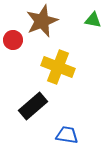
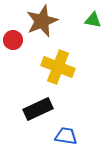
black rectangle: moved 5 px right, 3 px down; rotated 16 degrees clockwise
blue trapezoid: moved 1 px left, 1 px down
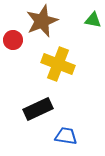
yellow cross: moved 3 px up
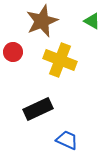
green triangle: moved 1 px left, 1 px down; rotated 18 degrees clockwise
red circle: moved 12 px down
yellow cross: moved 2 px right, 4 px up
blue trapezoid: moved 1 px right, 4 px down; rotated 15 degrees clockwise
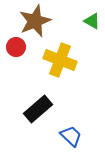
brown star: moved 7 px left
red circle: moved 3 px right, 5 px up
black rectangle: rotated 16 degrees counterclockwise
blue trapezoid: moved 4 px right, 4 px up; rotated 20 degrees clockwise
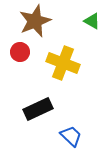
red circle: moved 4 px right, 5 px down
yellow cross: moved 3 px right, 3 px down
black rectangle: rotated 16 degrees clockwise
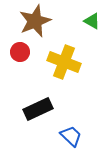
yellow cross: moved 1 px right, 1 px up
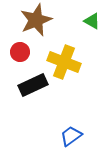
brown star: moved 1 px right, 1 px up
black rectangle: moved 5 px left, 24 px up
blue trapezoid: rotated 80 degrees counterclockwise
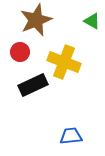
blue trapezoid: rotated 30 degrees clockwise
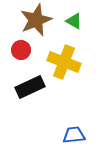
green triangle: moved 18 px left
red circle: moved 1 px right, 2 px up
black rectangle: moved 3 px left, 2 px down
blue trapezoid: moved 3 px right, 1 px up
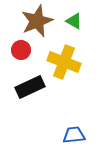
brown star: moved 1 px right, 1 px down
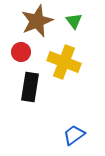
green triangle: rotated 24 degrees clockwise
red circle: moved 2 px down
black rectangle: rotated 56 degrees counterclockwise
blue trapezoid: rotated 30 degrees counterclockwise
